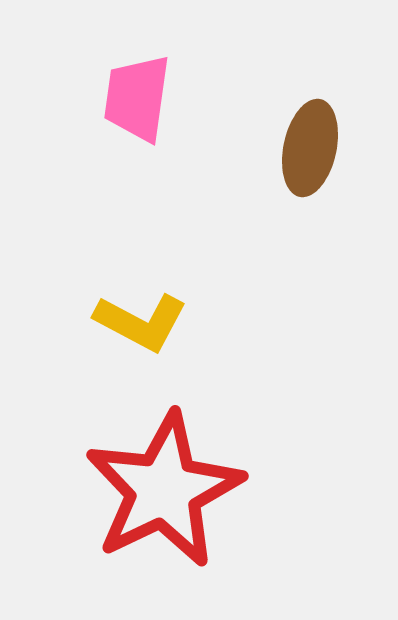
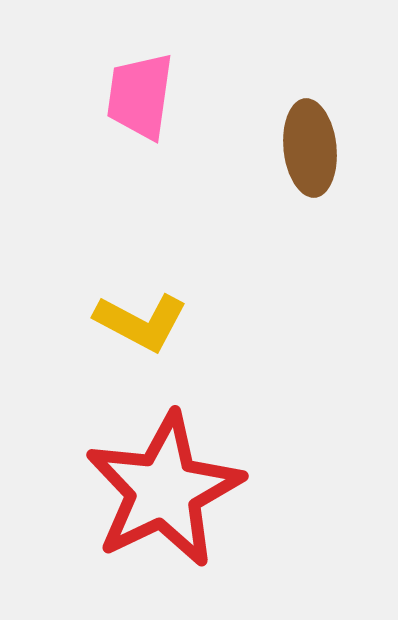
pink trapezoid: moved 3 px right, 2 px up
brown ellipse: rotated 18 degrees counterclockwise
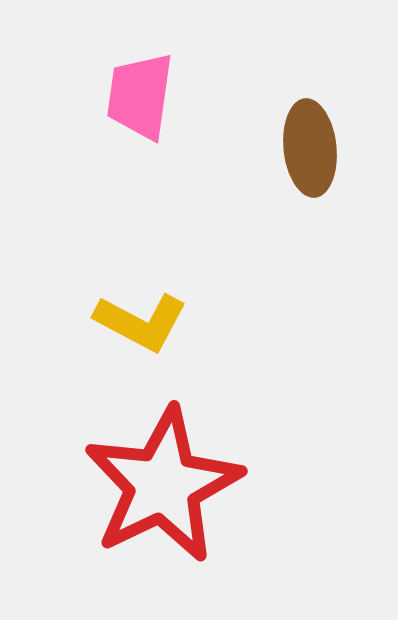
red star: moved 1 px left, 5 px up
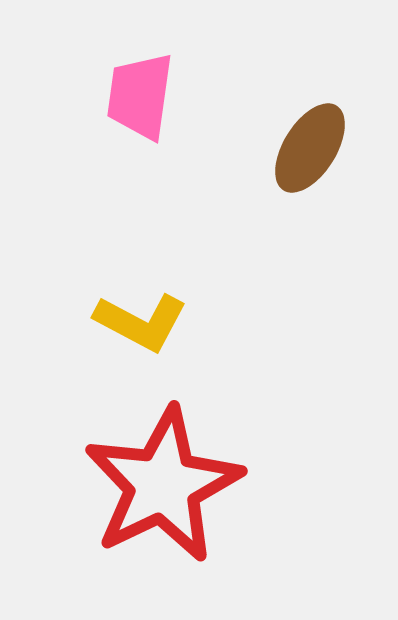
brown ellipse: rotated 38 degrees clockwise
